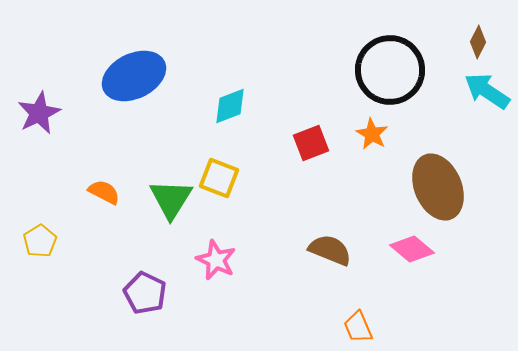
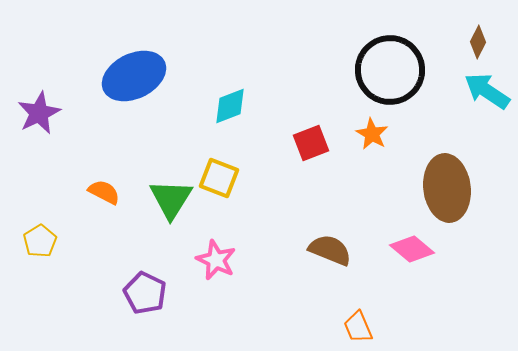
brown ellipse: moved 9 px right, 1 px down; rotated 16 degrees clockwise
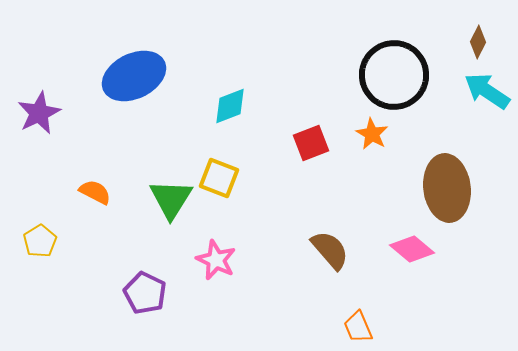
black circle: moved 4 px right, 5 px down
orange semicircle: moved 9 px left
brown semicircle: rotated 27 degrees clockwise
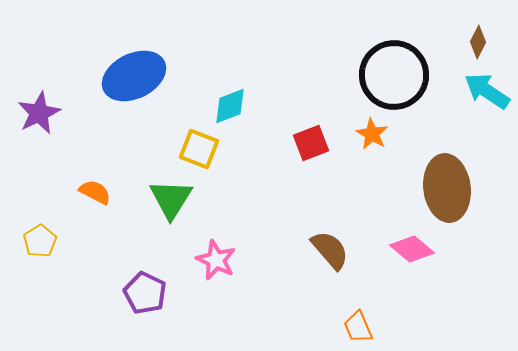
yellow square: moved 20 px left, 29 px up
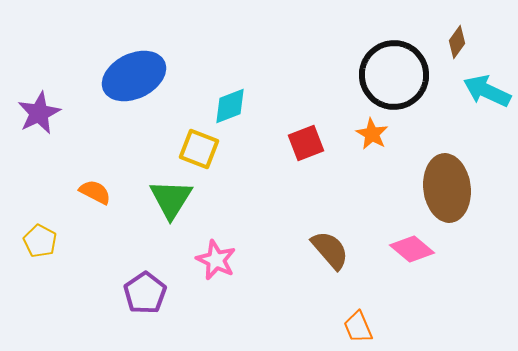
brown diamond: moved 21 px left; rotated 8 degrees clockwise
cyan arrow: rotated 9 degrees counterclockwise
red square: moved 5 px left
yellow pentagon: rotated 12 degrees counterclockwise
purple pentagon: rotated 12 degrees clockwise
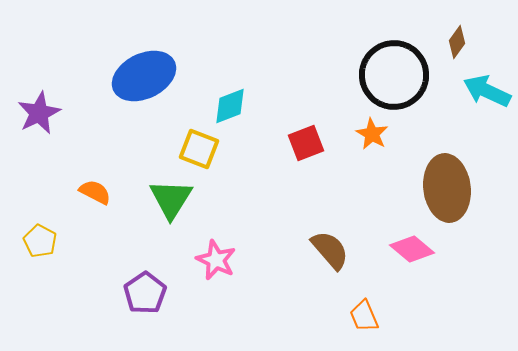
blue ellipse: moved 10 px right
orange trapezoid: moved 6 px right, 11 px up
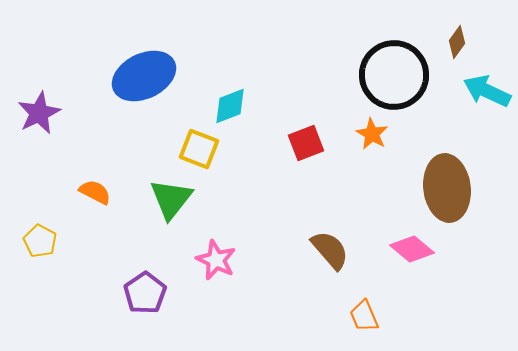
green triangle: rotated 6 degrees clockwise
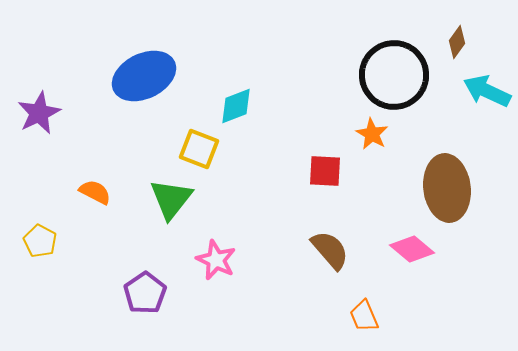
cyan diamond: moved 6 px right
red square: moved 19 px right, 28 px down; rotated 24 degrees clockwise
